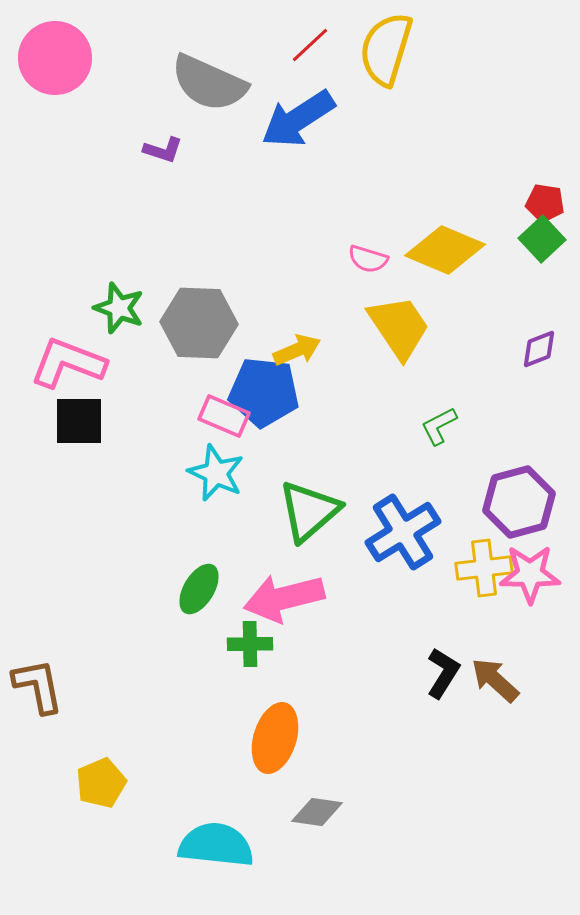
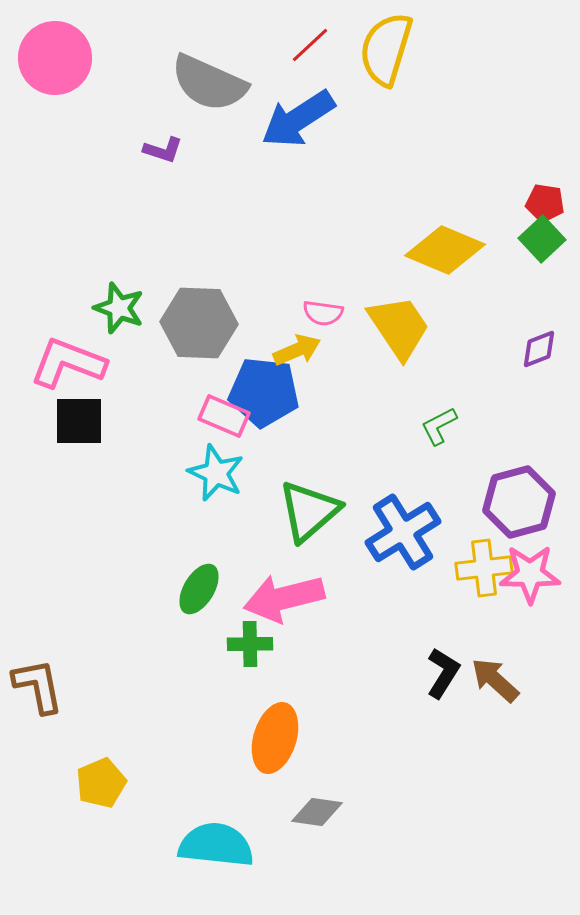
pink semicircle: moved 45 px left, 54 px down; rotated 9 degrees counterclockwise
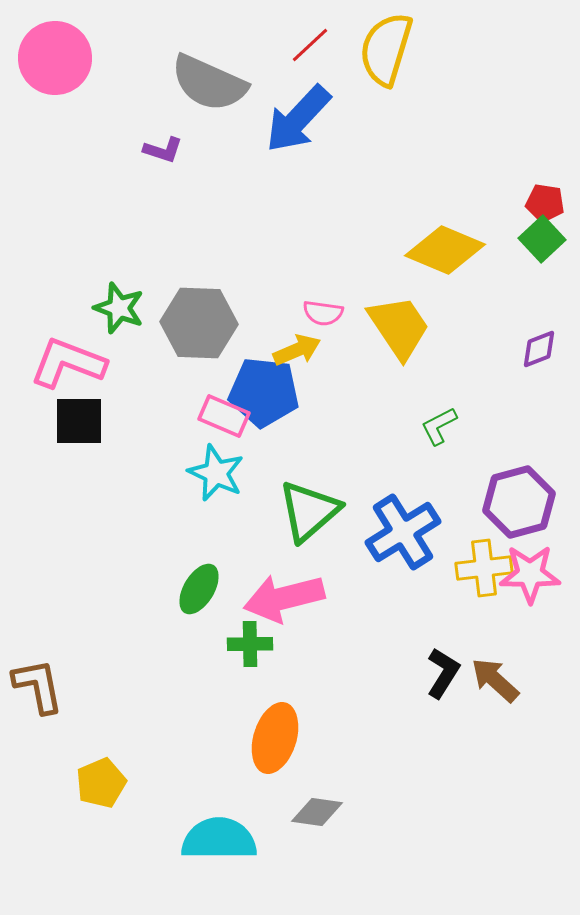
blue arrow: rotated 14 degrees counterclockwise
cyan semicircle: moved 3 px right, 6 px up; rotated 6 degrees counterclockwise
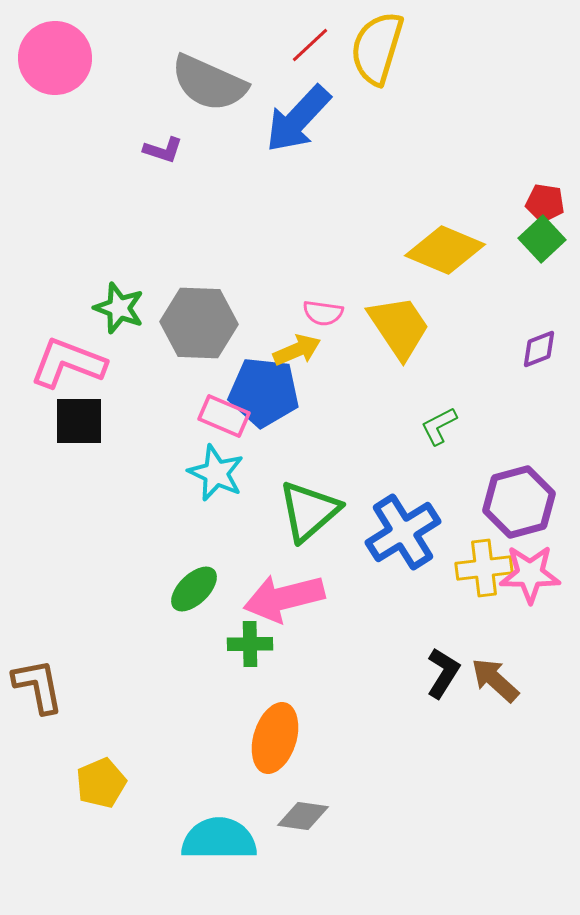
yellow semicircle: moved 9 px left, 1 px up
green ellipse: moved 5 px left; rotated 15 degrees clockwise
gray diamond: moved 14 px left, 4 px down
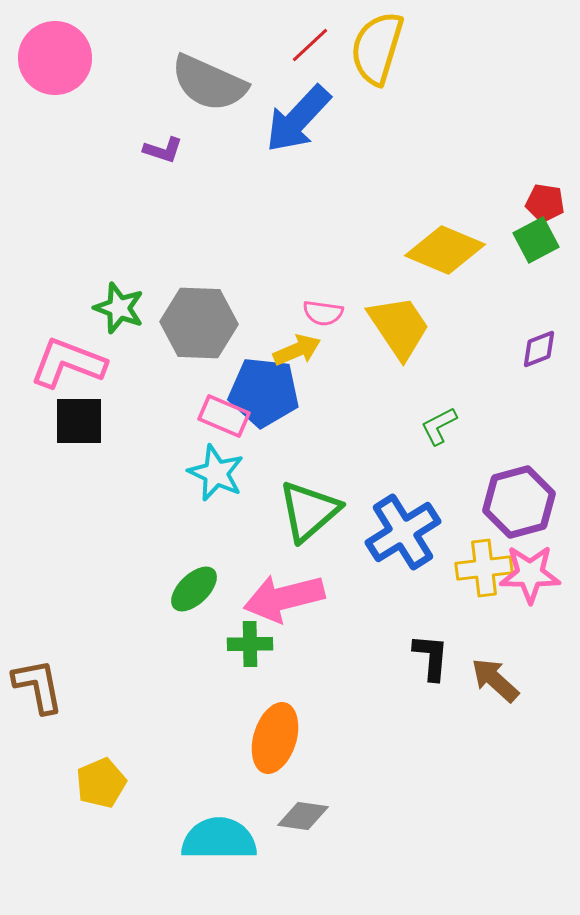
green square: moved 6 px left, 1 px down; rotated 15 degrees clockwise
black L-shape: moved 12 px left, 16 px up; rotated 27 degrees counterclockwise
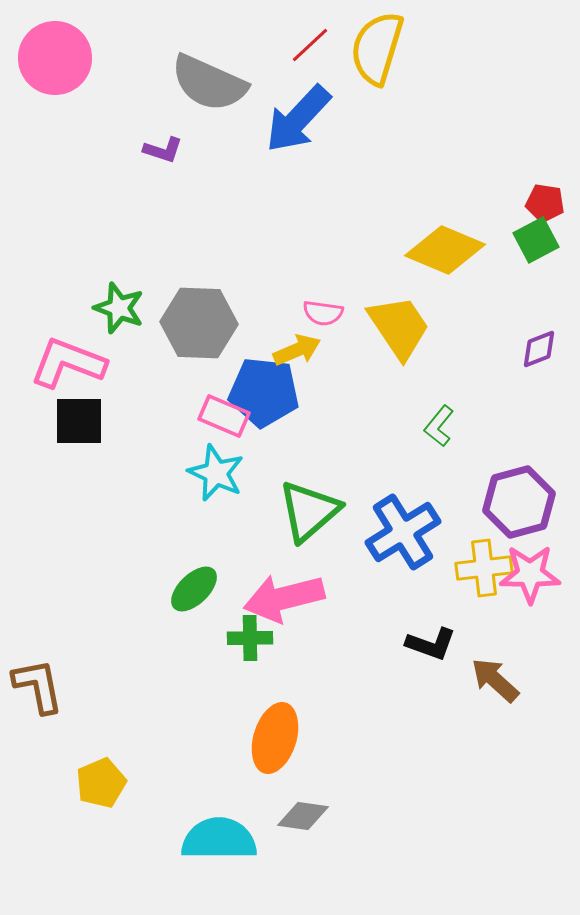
green L-shape: rotated 24 degrees counterclockwise
green cross: moved 6 px up
black L-shape: moved 13 px up; rotated 105 degrees clockwise
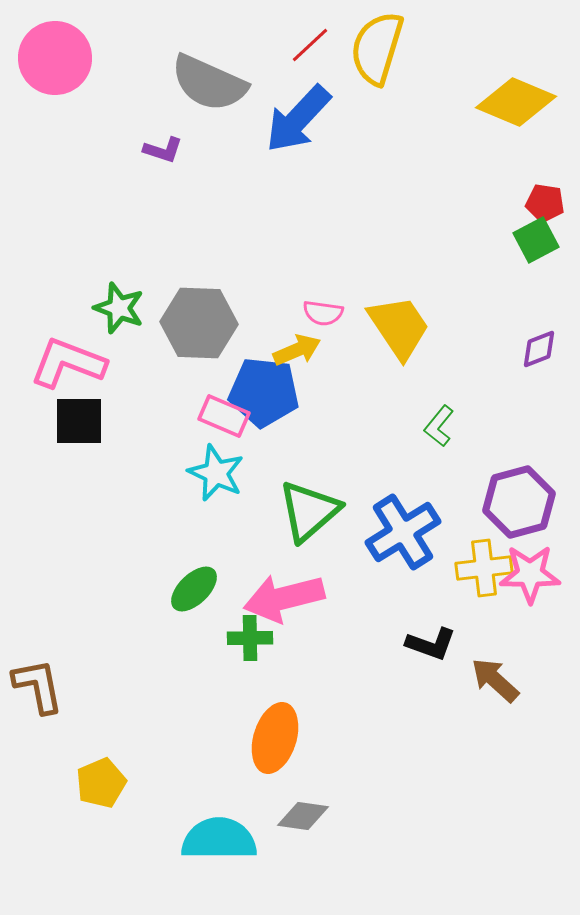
yellow diamond: moved 71 px right, 148 px up
